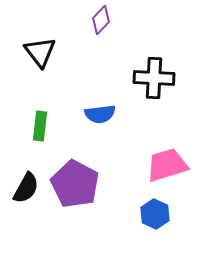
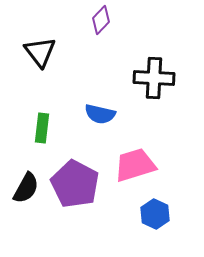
blue semicircle: rotated 20 degrees clockwise
green rectangle: moved 2 px right, 2 px down
pink trapezoid: moved 32 px left
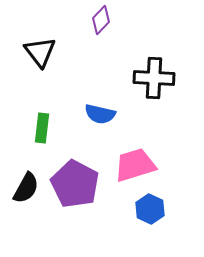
blue hexagon: moved 5 px left, 5 px up
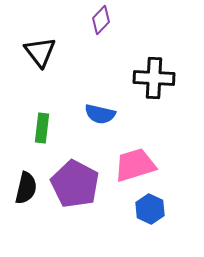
black semicircle: rotated 16 degrees counterclockwise
